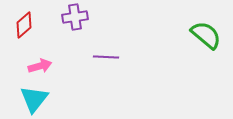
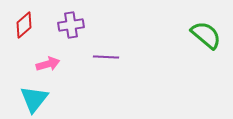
purple cross: moved 4 px left, 8 px down
pink arrow: moved 8 px right, 2 px up
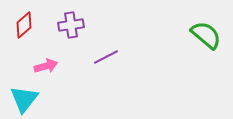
purple line: rotated 30 degrees counterclockwise
pink arrow: moved 2 px left, 2 px down
cyan triangle: moved 10 px left
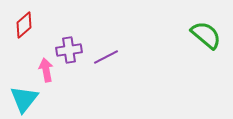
purple cross: moved 2 px left, 25 px down
pink arrow: moved 4 px down; rotated 85 degrees counterclockwise
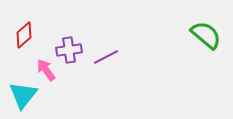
red diamond: moved 10 px down
pink arrow: rotated 25 degrees counterclockwise
cyan triangle: moved 1 px left, 4 px up
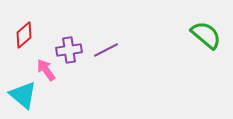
purple line: moved 7 px up
cyan triangle: rotated 28 degrees counterclockwise
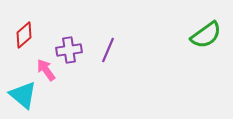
green semicircle: rotated 104 degrees clockwise
purple line: moved 2 px right; rotated 40 degrees counterclockwise
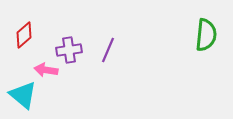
green semicircle: rotated 48 degrees counterclockwise
pink arrow: rotated 45 degrees counterclockwise
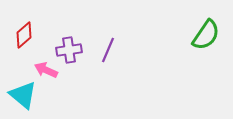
green semicircle: rotated 28 degrees clockwise
pink arrow: rotated 15 degrees clockwise
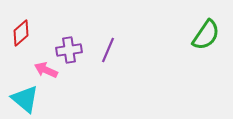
red diamond: moved 3 px left, 2 px up
cyan triangle: moved 2 px right, 4 px down
